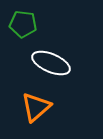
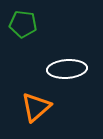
white ellipse: moved 16 px right, 6 px down; rotated 27 degrees counterclockwise
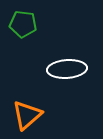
orange triangle: moved 9 px left, 8 px down
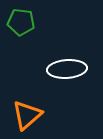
green pentagon: moved 2 px left, 2 px up
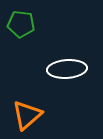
green pentagon: moved 2 px down
